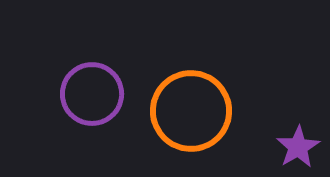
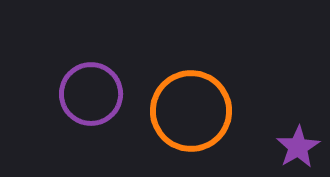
purple circle: moved 1 px left
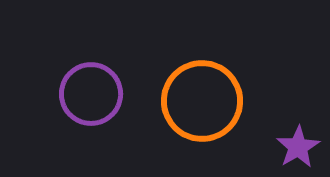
orange circle: moved 11 px right, 10 px up
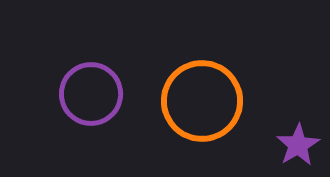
purple star: moved 2 px up
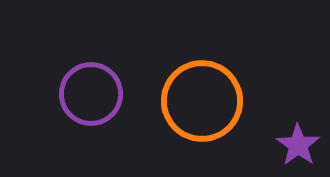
purple star: rotated 6 degrees counterclockwise
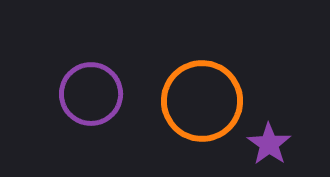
purple star: moved 29 px left, 1 px up
